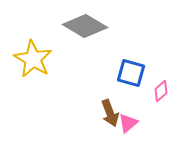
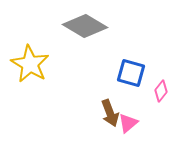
yellow star: moved 3 px left, 5 px down
pink diamond: rotated 10 degrees counterclockwise
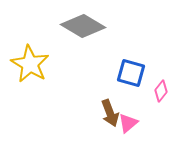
gray diamond: moved 2 px left
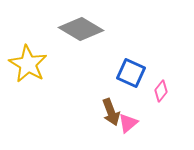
gray diamond: moved 2 px left, 3 px down
yellow star: moved 2 px left
blue square: rotated 8 degrees clockwise
brown arrow: moved 1 px right, 1 px up
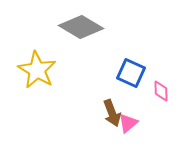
gray diamond: moved 2 px up
yellow star: moved 9 px right, 6 px down
pink diamond: rotated 40 degrees counterclockwise
brown arrow: moved 1 px right, 1 px down
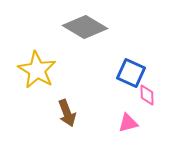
gray diamond: moved 4 px right
pink diamond: moved 14 px left, 4 px down
brown arrow: moved 45 px left
pink triangle: rotated 25 degrees clockwise
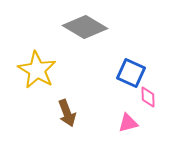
pink diamond: moved 1 px right, 2 px down
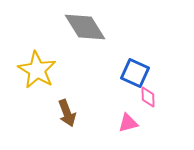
gray diamond: rotated 27 degrees clockwise
blue square: moved 4 px right
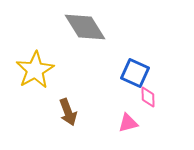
yellow star: moved 2 px left; rotated 12 degrees clockwise
brown arrow: moved 1 px right, 1 px up
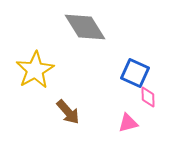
brown arrow: rotated 20 degrees counterclockwise
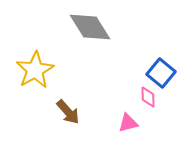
gray diamond: moved 5 px right
blue square: moved 26 px right; rotated 16 degrees clockwise
